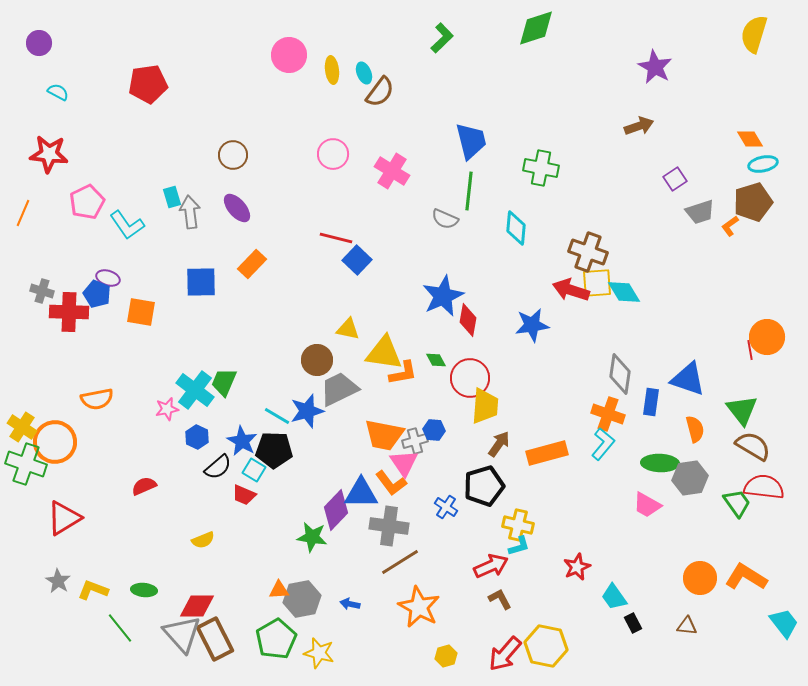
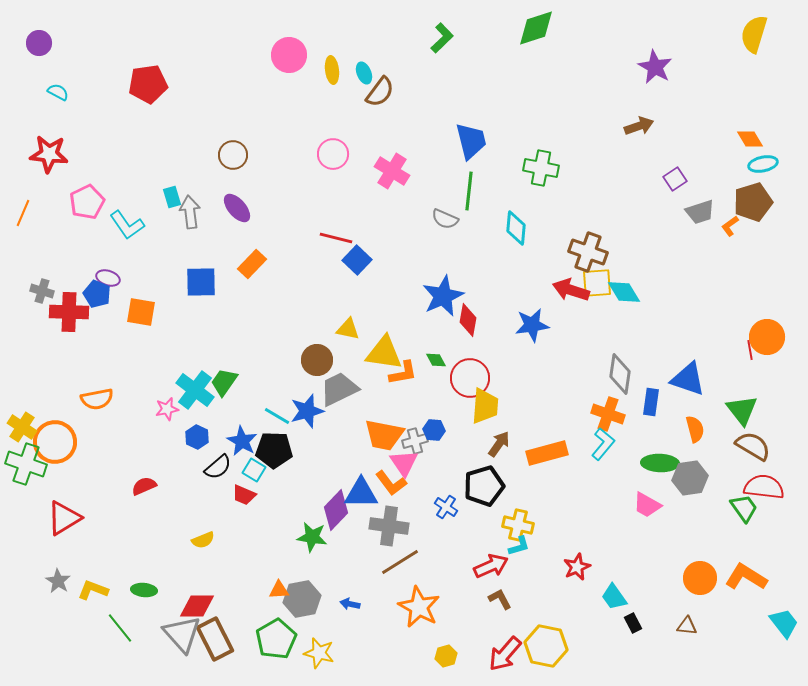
green trapezoid at (224, 382): rotated 12 degrees clockwise
green trapezoid at (737, 503): moved 7 px right, 5 px down
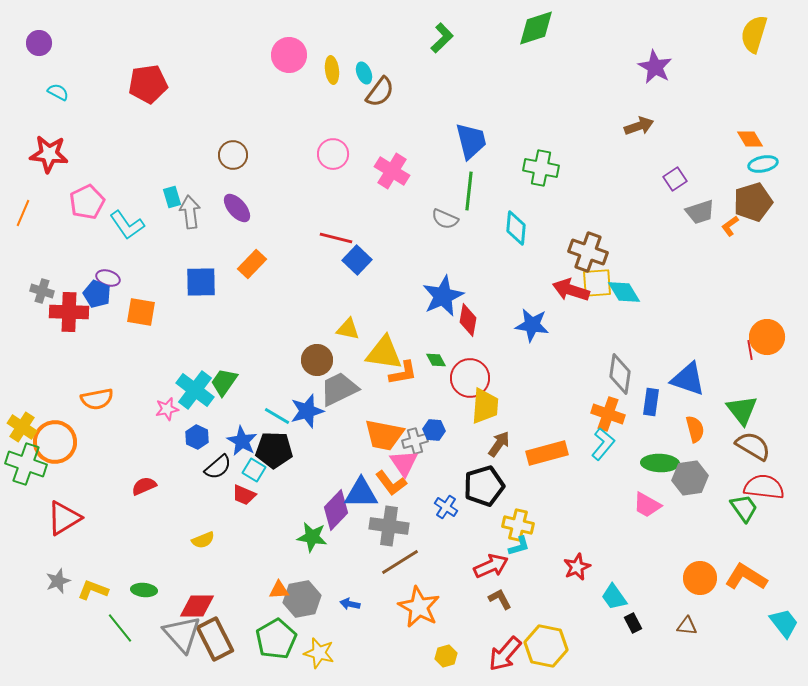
blue star at (532, 325): rotated 16 degrees clockwise
gray star at (58, 581): rotated 20 degrees clockwise
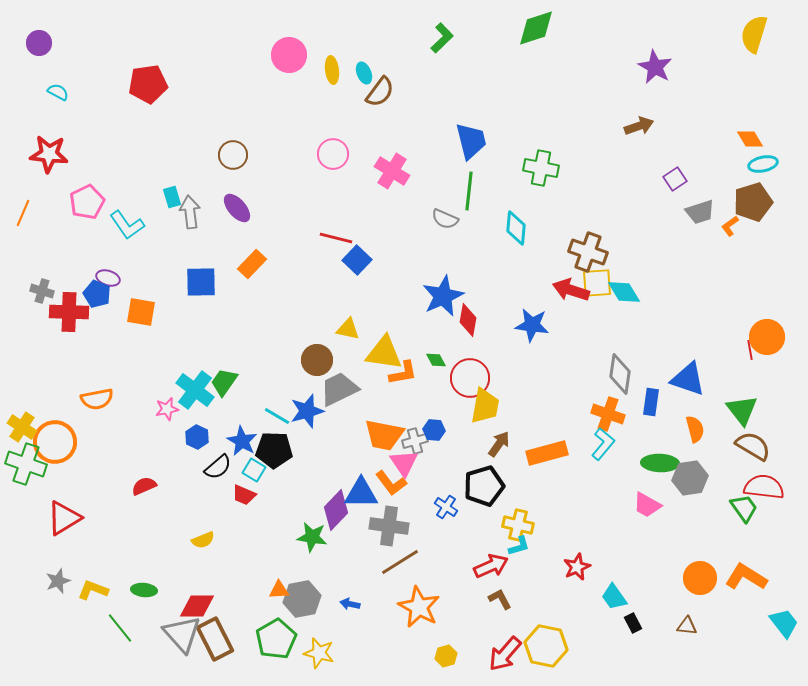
yellow trapezoid at (485, 406): rotated 6 degrees clockwise
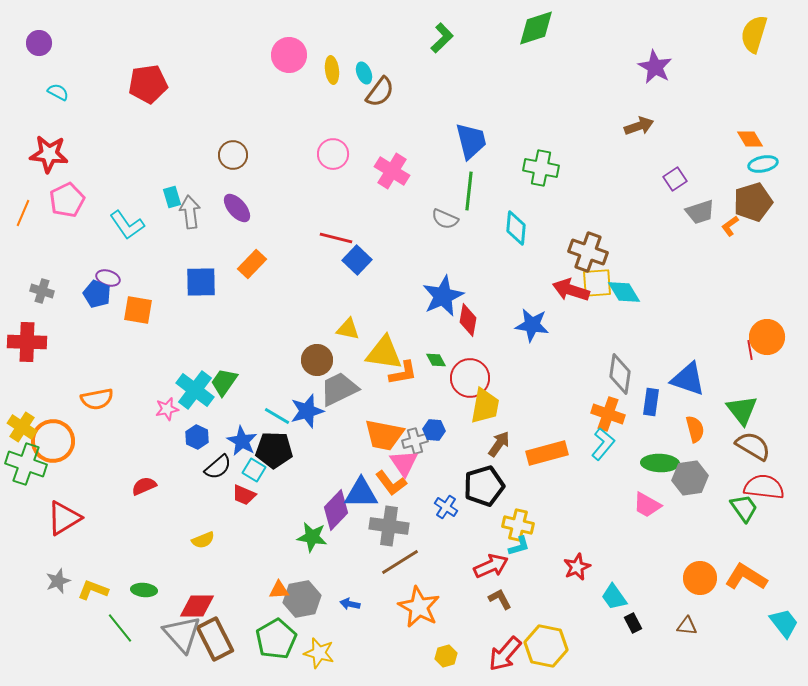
pink pentagon at (87, 202): moved 20 px left, 2 px up
red cross at (69, 312): moved 42 px left, 30 px down
orange square at (141, 312): moved 3 px left, 2 px up
orange circle at (55, 442): moved 2 px left, 1 px up
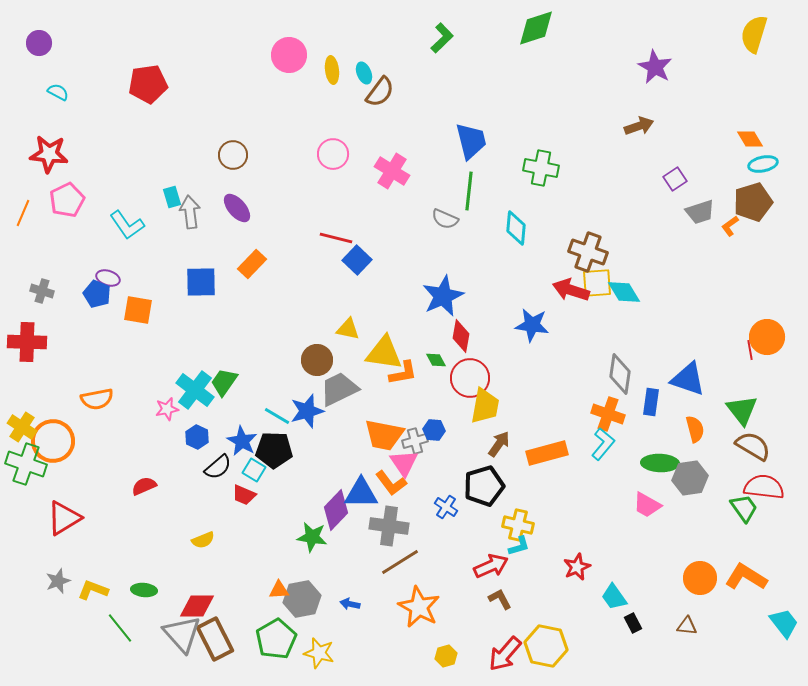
red diamond at (468, 320): moved 7 px left, 16 px down
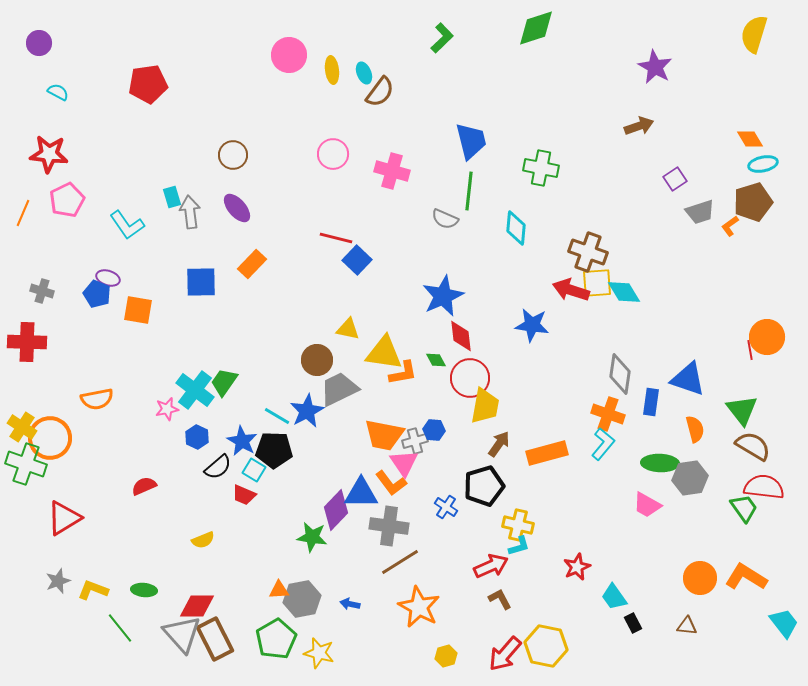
pink cross at (392, 171): rotated 16 degrees counterclockwise
red diamond at (461, 336): rotated 16 degrees counterclockwise
blue star at (307, 411): rotated 12 degrees counterclockwise
orange circle at (53, 441): moved 3 px left, 3 px up
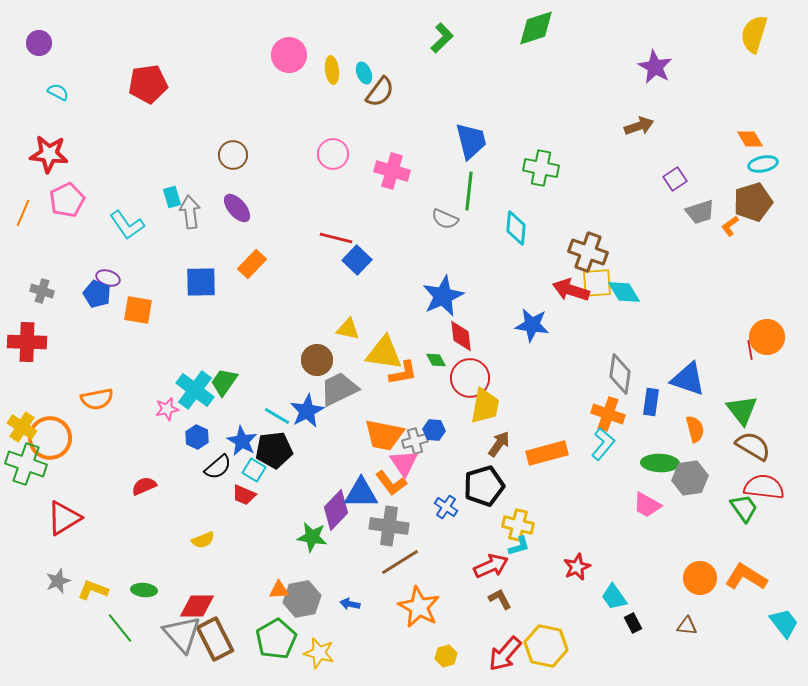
black pentagon at (274, 450): rotated 9 degrees counterclockwise
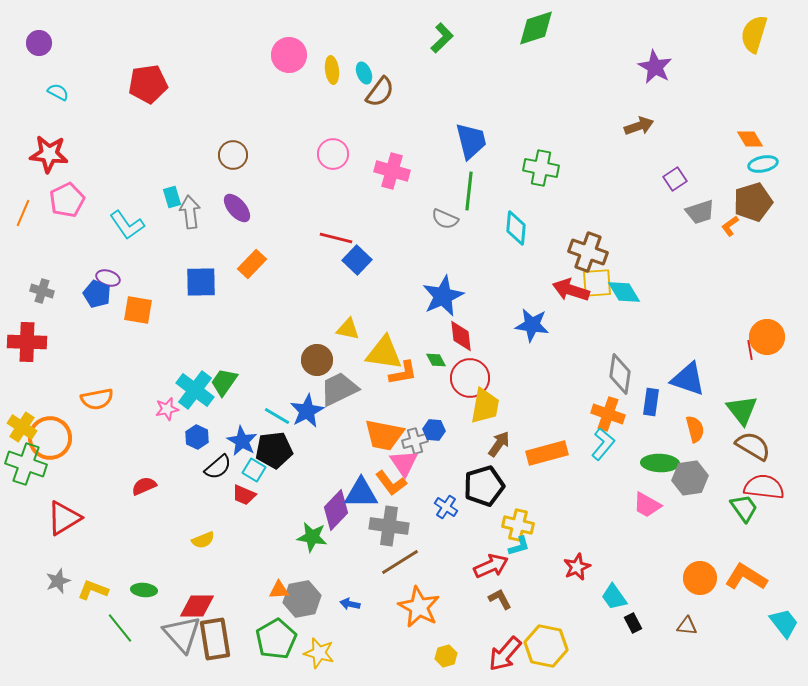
brown rectangle at (215, 639): rotated 18 degrees clockwise
